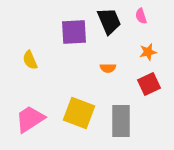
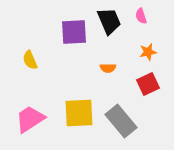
red square: moved 1 px left
yellow square: rotated 24 degrees counterclockwise
gray rectangle: rotated 40 degrees counterclockwise
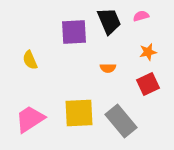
pink semicircle: rotated 91 degrees clockwise
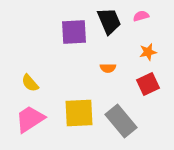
yellow semicircle: moved 23 px down; rotated 18 degrees counterclockwise
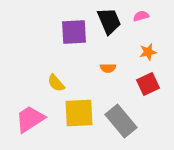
yellow semicircle: moved 26 px right
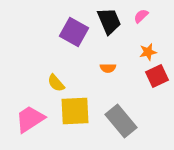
pink semicircle: rotated 28 degrees counterclockwise
purple square: rotated 32 degrees clockwise
red square: moved 9 px right, 8 px up
yellow square: moved 4 px left, 2 px up
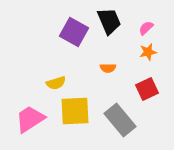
pink semicircle: moved 5 px right, 12 px down
red square: moved 10 px left, 13 px down
yellow semicircle: rotated 66 degrees counterclockwise
gray rectangle: moved 1 px left, 1 px up
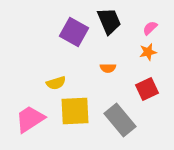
pink semicircle: moved 4 px right
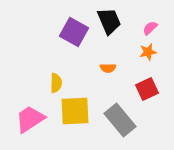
yellow semicircle: rotated 72 degrees counterclockwise
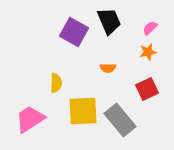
yellow square: moved 8 px right
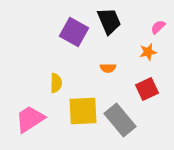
pink semicircle: moved 8 px right, 1 px up
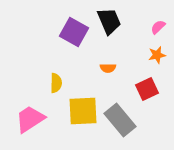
orange star: moved 9 px right, 3 px down
